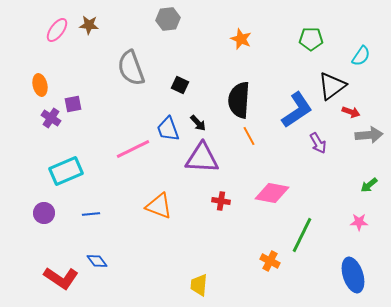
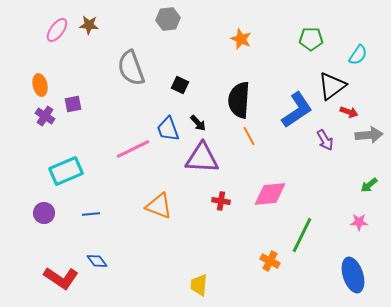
cyan semicircle: moved 3 px left, 1 px up
red arrow: moved 2 px left
purple cross: moved 6 px left, 2 px up
purple arrow: moved 7 px right, 3 px up
pink diamond: moved 2 px left, 1 px down; rotated 16 degrees counterclockwise
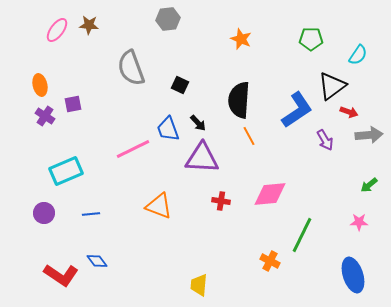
red L-shape: moved 3 px up
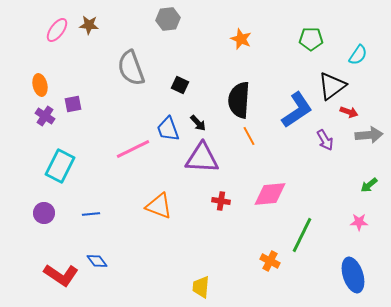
cyan rectangle: moved 6 px left, 5 px up; rotated 40 degrees counterclockwise
yellow trapezoid: moved 2 px right, 2 px down
